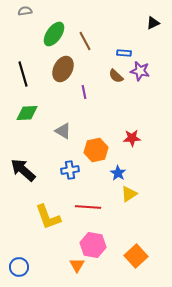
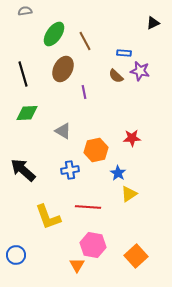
blue circle: moved 3 px left, 12 px up
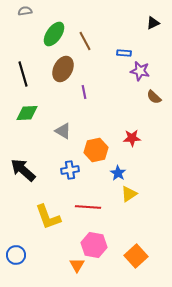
brown semicircle: moved 38 px right, 21 px down
pink hexagon: moved 1 px right
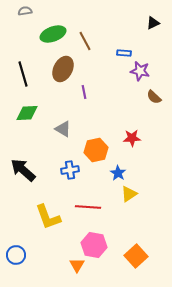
green ellipse: moved 1 px left; rotated 35 degrees clockwise
gray triangle: moved 2 px up
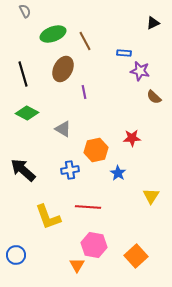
gray semicircle: rotated 72 degrees clockwise
green diamond: rotated 30 degrees clockwise
yellow triangle: moved 22 px right, 2 px down; rotated 24 degrees counterclockwise
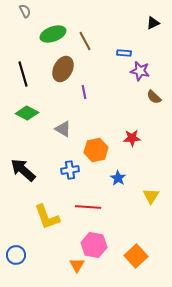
blue star: moved 5 px down
yellow L-shape: moved 1 px left
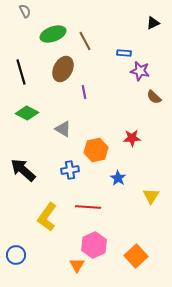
black line: moved 2 px left, 2 px up
yellow L-shape: rotated 56 degrees clockwise
pink hexagon: rotated 25 degrees clockwise
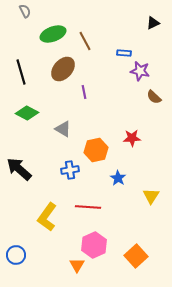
brown ellipse: rotated 15 degrees clockwise
black arrow: moved 4 px left, 1 px up
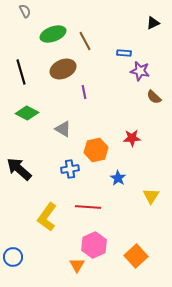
brown ellipse: rotated 25 degrees clockwise
blue cross: moved 1 px up
blue circle: moved 3 px left, 2 px down
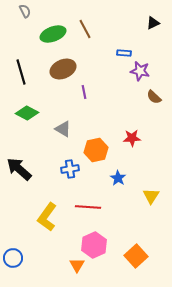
brown line: moved 12 px up
blue circle: moved 1 px down
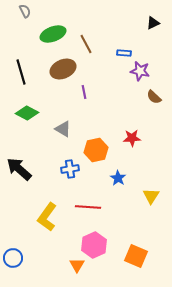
brown line: moved 1 px right, 15 px down
orange square: rotated 25 degrees counterclockwise
